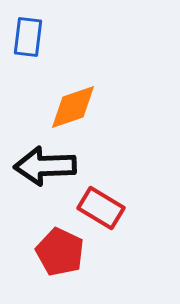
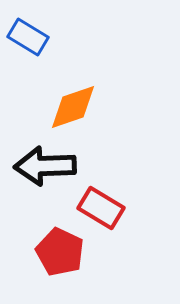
blue rectangle: rotated 66 degrees counterclockwise
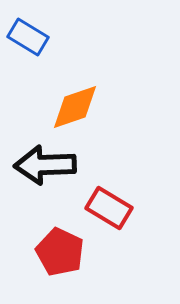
orange diamond: moved 2 px right
black arrow: moved 1 px up
red rectangle: moved 8 px right
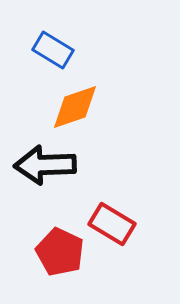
blue rectangle: moved 25 px right, 13 px down
red rectangle: moved 3 px right, 16 px down
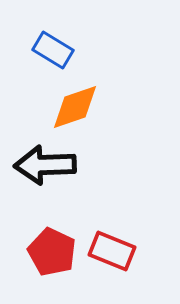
red rectangle: moved 27 px down; rotated 9 degrees counterclockwise
red pentagon: moved 8 px left
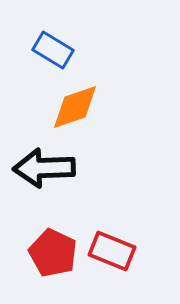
black arrow: moved 1 px left, 3 px down
red pentagon: moved 1 px right, 1 px down
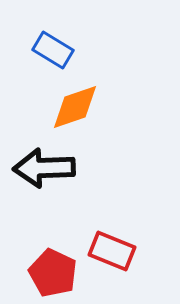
red pentagon: moved 20 px down
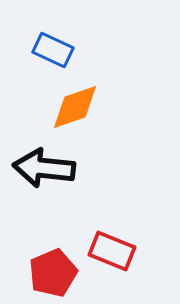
blue rectangle: rotated 6 degrees counterclockwise
black arrow: rotated 8 degrees clockwise
red pentagon: rotated 24 degrees clockwise
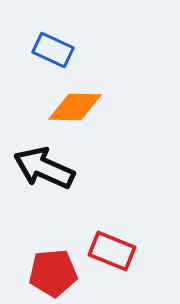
orange diamond: rotated 20 degrees clockwise
black arrow: rotated 18 degrees clockwise
red pentagon: rotated 18 degrees clockwise
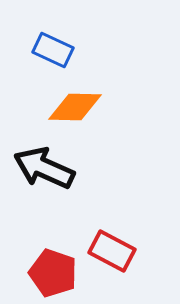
red rectangle: rotated 6 degrees clockwise
red pentagon: rotated 24 degrees clockwise
